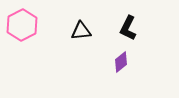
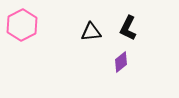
black triangle: moved 10 px right, 1 px down
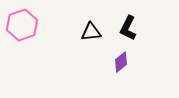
pink hexagon: rotated 8 degrees clockwise
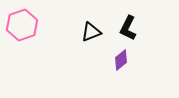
black triangle: rotated 15 degrees counterclockwise
purple diamond: moved 2 px up
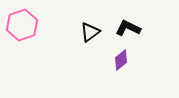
black L-shape: rotated 90 degrees clockwise
black triangle: moved 1 px left; rotated 15 degrees counterclockwise
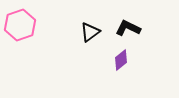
pink hexagon: moved 2 px left
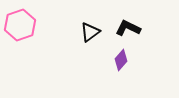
purple diamond: rotated 10 degrees counterclockwise
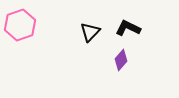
black triangle: rotated 10 degrees counterclockwise
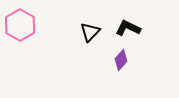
pink hexagon: rotated 12 degrees counterclockwise
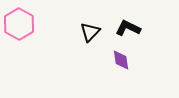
pink hexagon: moved 1 px left, 1 px up
purple diamond: rotated 50 degrees counterclockwise
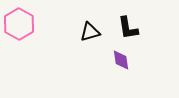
black L-shape: rotated 125 degrees counterclockwise
black triangle: rotated 30 degrees clockwise
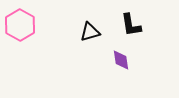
pink hexagon: moved 1 px right, 1 px down
black L-shape: moved 3 px right, 3 px up
